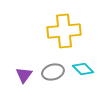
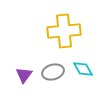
cyan diamond: rotated 15 degrees clockwise
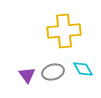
purple triangle: moved 3 px right; rotated 12 degrees counterclockwise
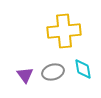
cyan diamond: rotated 20 degrees clockwise
purple triangle: moved 2 px left
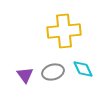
cyan diamond: rotated 15 degrees counterclockwise
